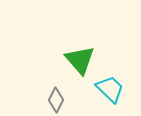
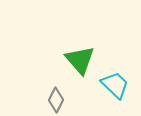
cyan trapezoid: moved 5 px right, 4 px up
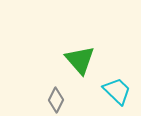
cyan trapezoid: moved 2 px right, 6 px down
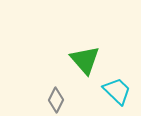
green triangle: moved 5 px right
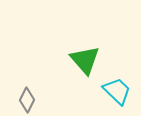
gray diamond: moved 29 px left
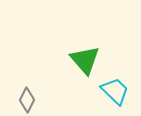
cyan trapezoid: moved 2 px left
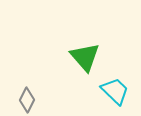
green triangle: moved 3 px up
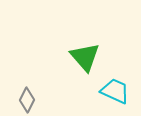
cyan trapezoid: rotated 20 degrees counterclockwise
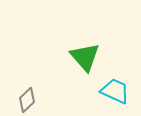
gray diamond: rotated 20 degrees clockwise
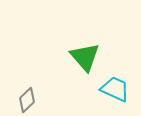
cyan trapezoid: moved 2 px up
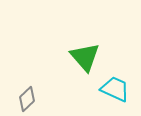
gray diamond: moved 1 px up
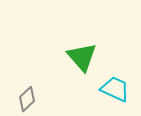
green triangle: moved 3 px left
